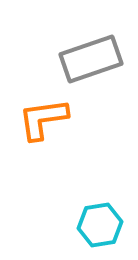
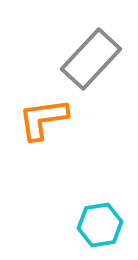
gray rectangle: rotated 28 degrees counterclockwise
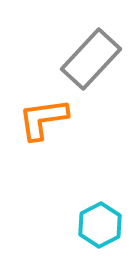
cyan hexagon: rotated 18 degrees counterclockwise
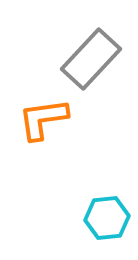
cyan hexagon: moved 7 px right, 7 px up; rotated 21 degrees clockwise
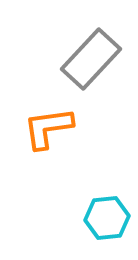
orange L-shape: moved 5 px right, 9 px down
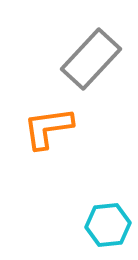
cyan hexagon: moved 1 px right, 7 px down
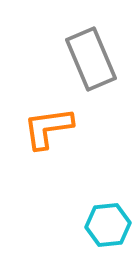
gray rectangle: rotated 66 degrees counterclockwise
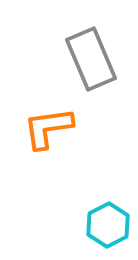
cyan hexagon: rotated 21 degrees counterclockwise
